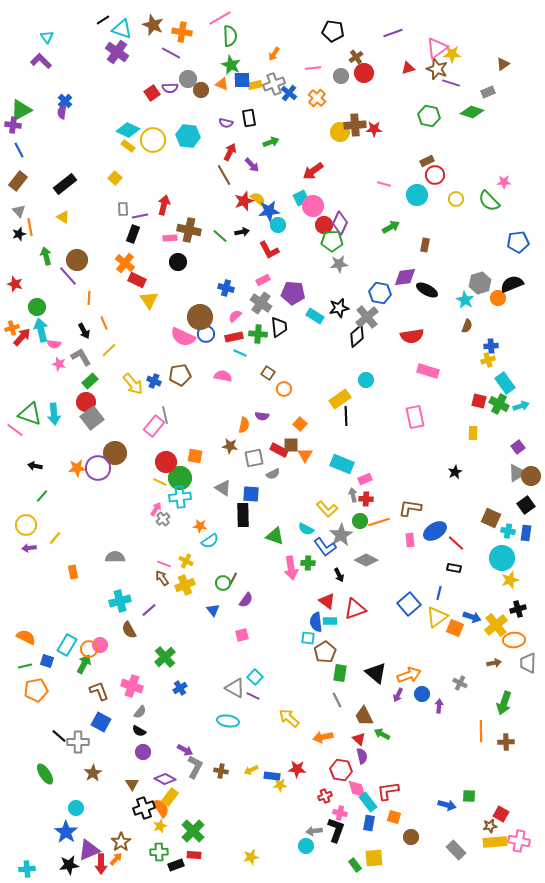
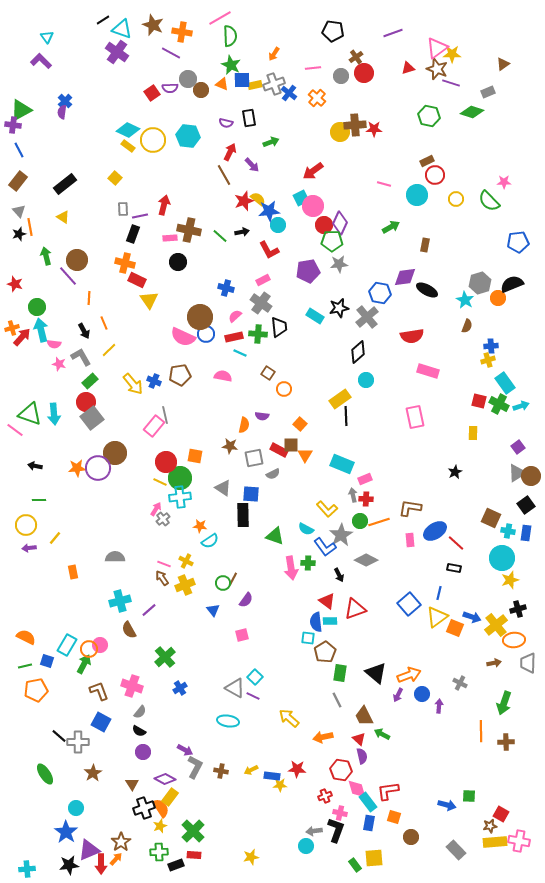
orange cross at (125, 263): rotated 24 degrees counterclockwise
purple pentagon at (293, 293): moved 15 px right, 22 px up; rotated 15 degrees counterclockwise
black diamond at (357, 336): moved 1 px right, 16 px down
green line at (42, 496): moved 3 px left, 4 px down; rotated 48 degrees clockwise
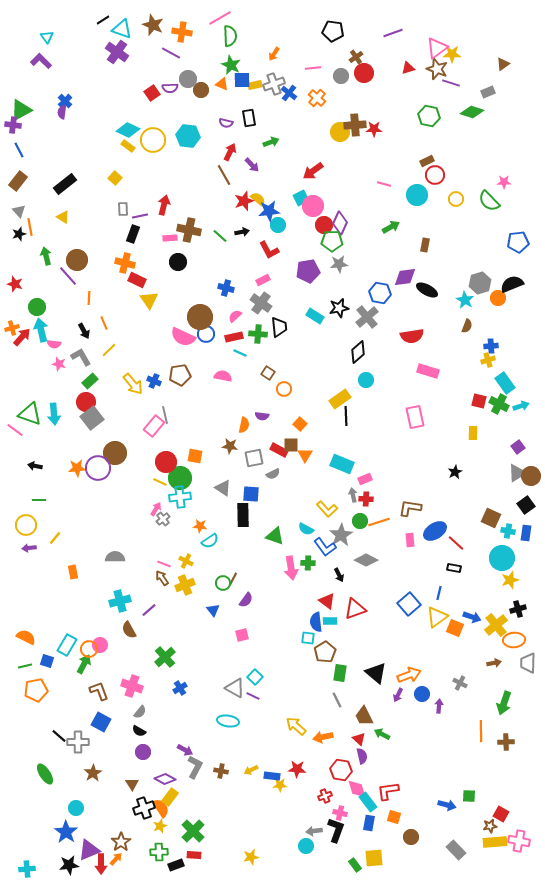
yellow arrow at (289, 718): moved 7 px right, 8 px down
